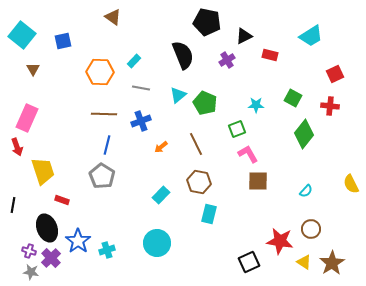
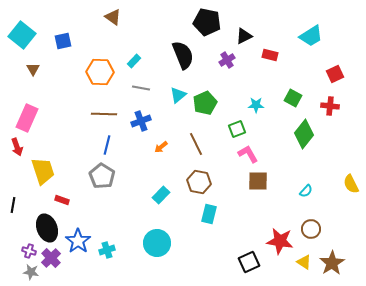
green pentagon at (205, 103): rotated 25 degrees clockwise
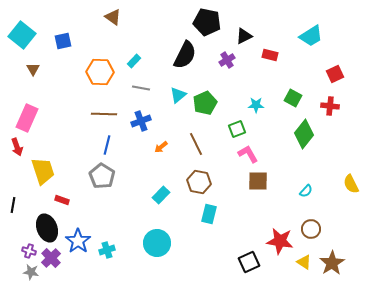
black semicircle at (183, 55): moved 2 px right; rotated 48 degrees clockwise
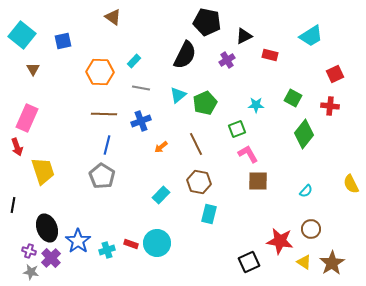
red rectangle at (62, 200): moved 69 px right, 44 px down
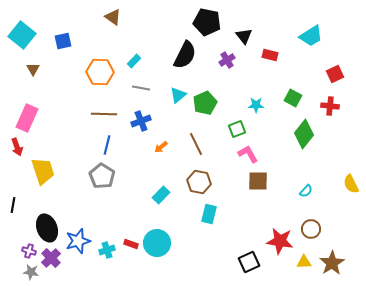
black triangle at (244, 36): rotated 42 degrees counterclockwise
blue star at (78, 241): rotated 20 degrees clockwise
yellow triangle at (304, 262): rotated 35 degrees counterclockwise
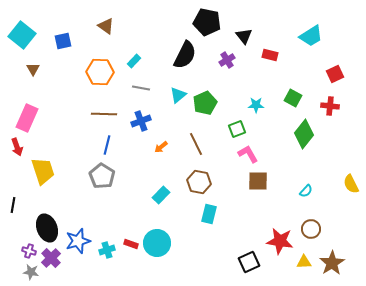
brown triangle at (113, 17): moved 7 px left, 9 px down
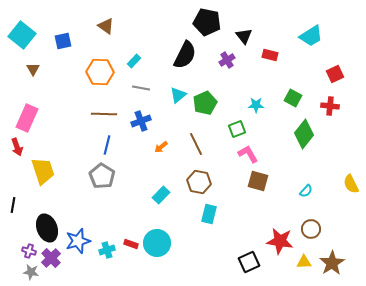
brown square at (258, 181): rotated 15 degrees clockwise
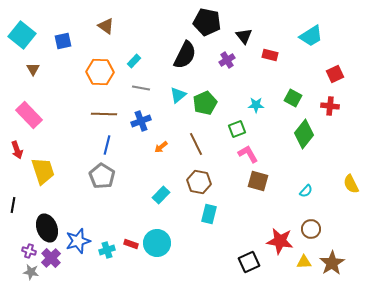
pink rectangle at (27, 118): moved 2 px right, 3 px up; rotated 68 degrees counterclockwise
red arrow at (17, 147): moved 3 px down
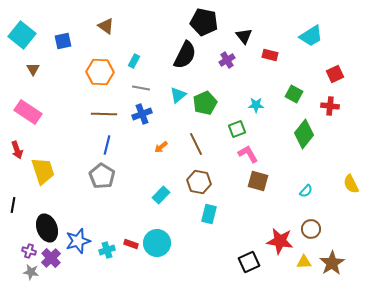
black pentagon at (207, 22): moved 3 px left
cyan rectangle at (134, 61): rotated 16 degrees counterclockwise
green square at (293, 98): moved 1 px right, 4 px up
pink rectangle at (29, 115): moved 1 px left, 3 px up; rotated 12 degrees counterclockwise
blue cross at (141, 121): moved 1 px right, 7 px up
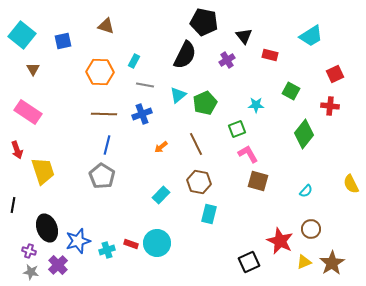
brown triangle at (106, 26): rotated 18 degrees counterclockwise
gray line at (141, 88): moved 4 px right, 3 px up
green square at (294, 94): moved 3 px left, 3 px up
red star at (280, 241): rotated 16 degrees clockwise
purple cross at (51, 258): moved 7 px right, 7 px down
yellow triangle at (304, 262): rotated 21 degrees counterclockwise
